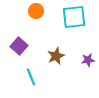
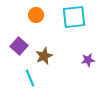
orange circle: moved 4 px down
brown star: moved 12 px left
cyan line: moved 1 px left, 1 px down
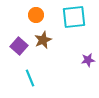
brown star: moved 1 px left, 16 px up
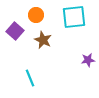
brown star: rotated 24 degrees counterclockwise
purple square: moved 4 px left, 15 px up
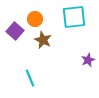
orange circle: moved 1 px left, 4 px down
purple star: rotated 16 degrees counterclockwise
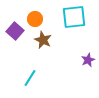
cyan line: rotated 54 degrees clockwise
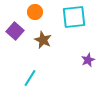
orange circle: moved 7 px up
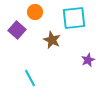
cyan square: moved 1 px down
purple square: moved 2 px right, 1 px up
brown star: moved 9 px right
cyan line: rotated 60 degrees counterclockwise
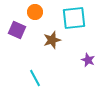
purple square: rotated 18 degrees counterclockwise
brown star: rotated 30 degrees clockwise
purple star: rotated 24 degrees counterclockwise
cyan line: moved 5 px right
